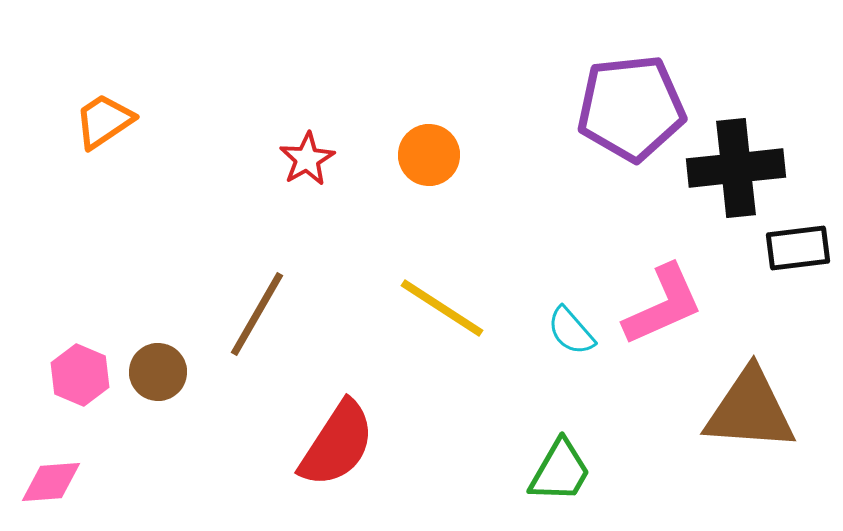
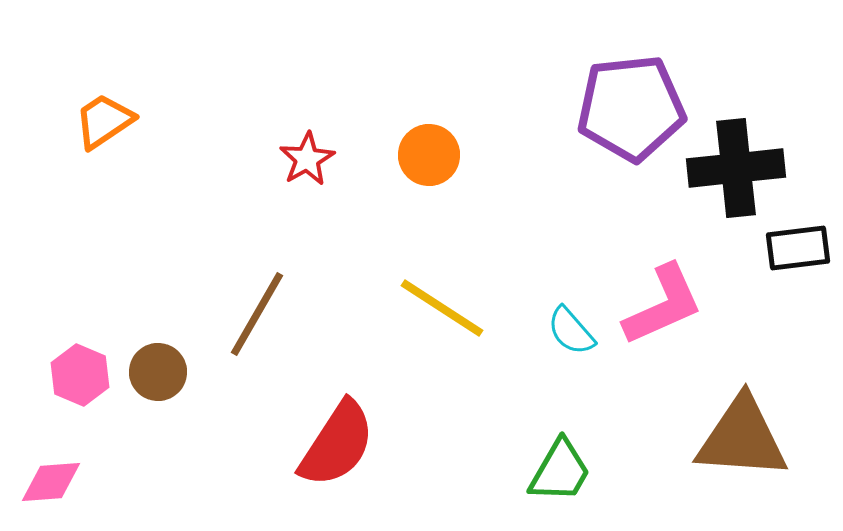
brown triangle: moved 8 px left, 28 px down
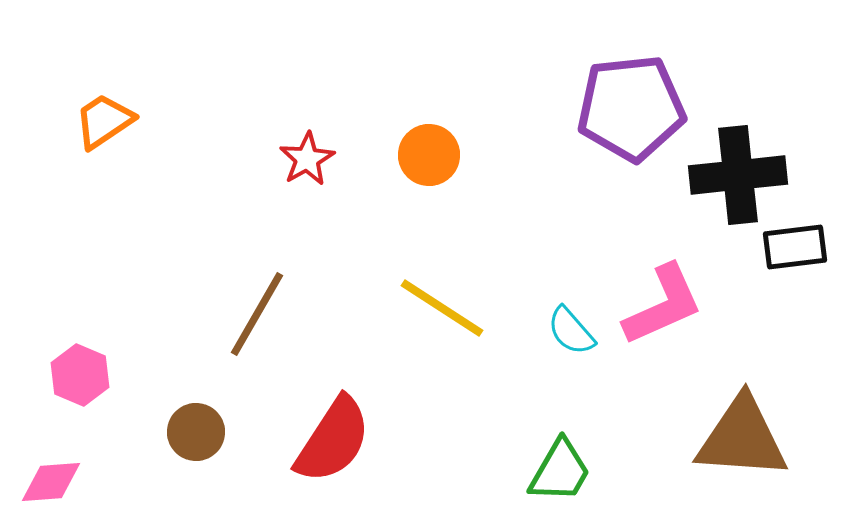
black cross: moved 2 px right, 7 px down
black rectangle: moved 3 px left, 1 px up
brown circle: moved 38 px right, 60 px down
red semicircle: moved 4 px left, 4 px up
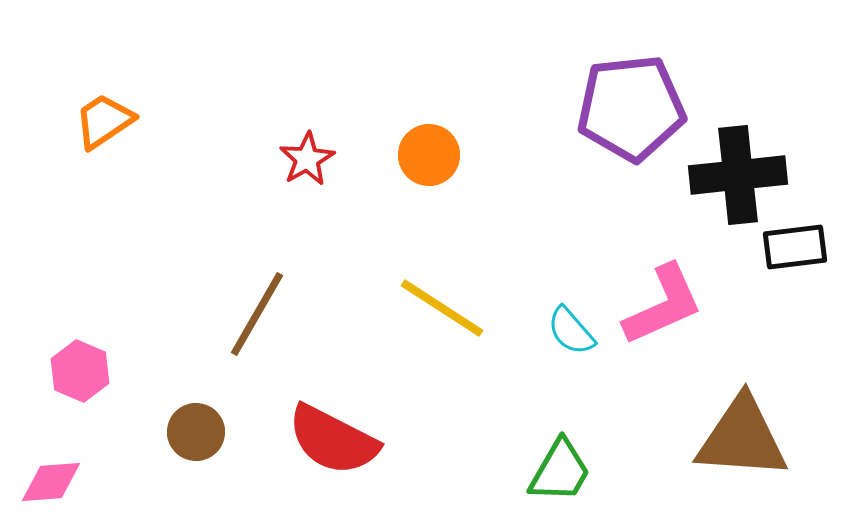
pink hexagon: moved 4 px up
red semicircle: rotated 84 degrees clockwise
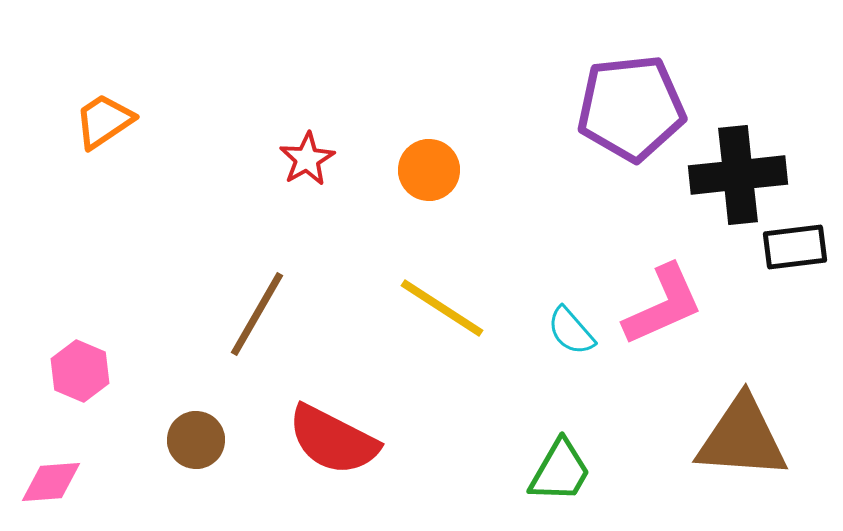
orange circle: moved 15 px down
brown circle: moved 8 px down
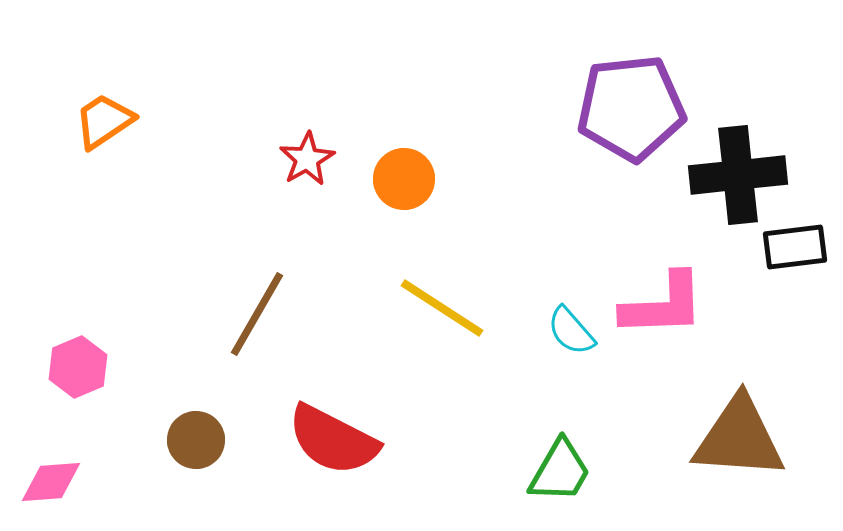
orange circle: moved 25 px left, 9 px down
pink L-shape: rotated 22 degrees clockwise
pink hexagon: moved 2 px left, 4 px up; rotated 14 degrees clockwise
brown triangle: moved 3 px left
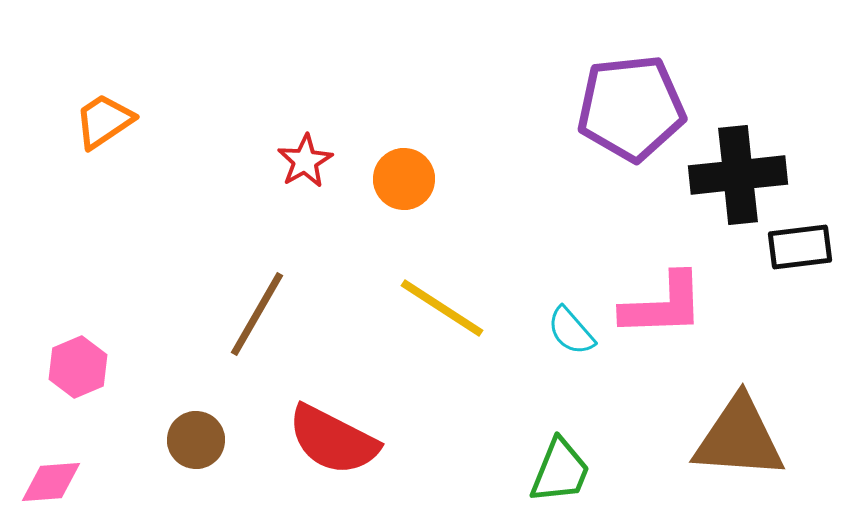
red star: moved 2 px left, 2 px down
black rectangle: moved 5 px right
green trapezoid: rotated 8 degrees counterclockwise
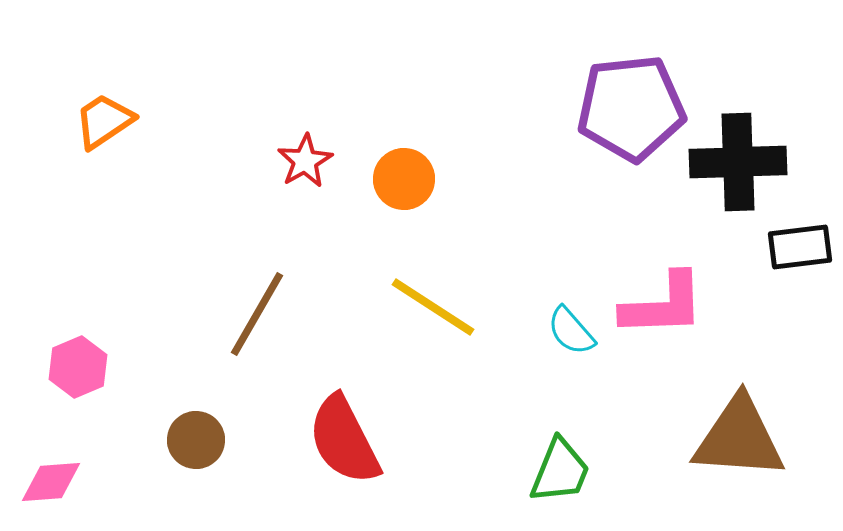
black cross: moved 13 px up; rotated 4 degrees clockwise
yellow line: moved 9 px left, 1 px up
red semicircle: moved 11 px right; rotated 36 degrees clockwise
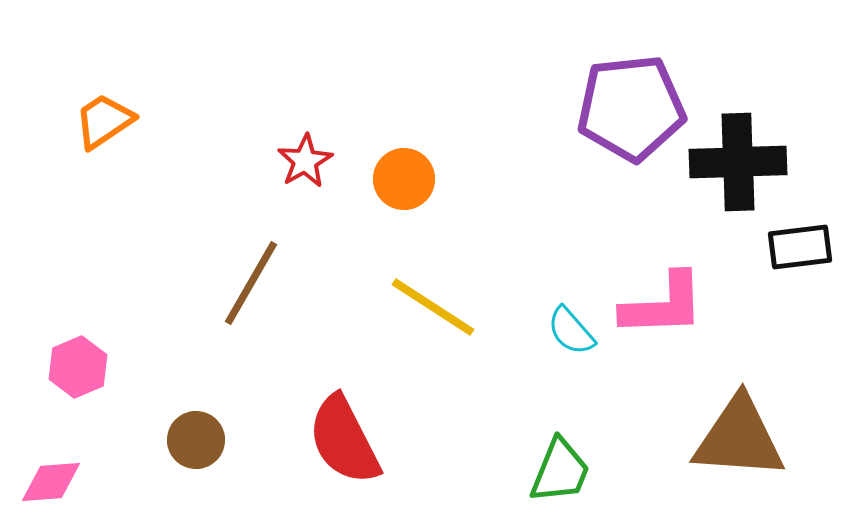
brown line: moved 6 px left, 31 px up
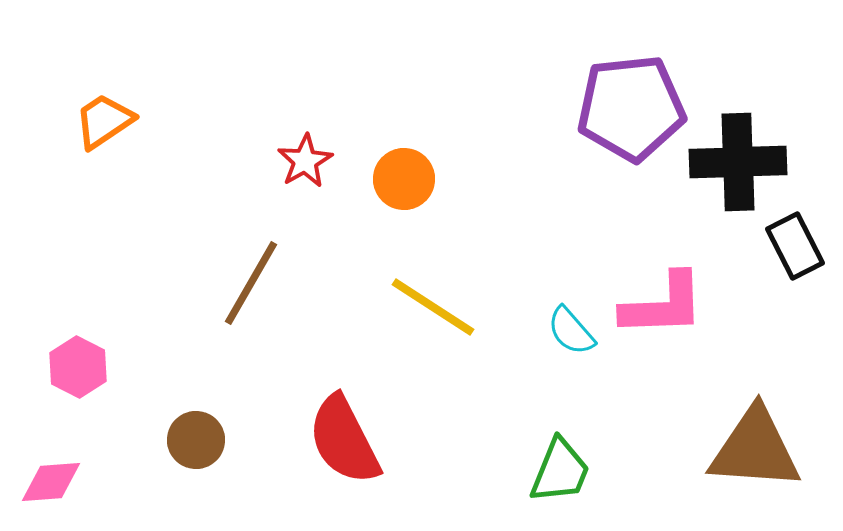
black rectangle: moved 5 px left, 1 px up; rotated 70 degrees clockwise
pink hexagon: rotated 10 degrees counterclockwise
brown triangle: moved 16 px right, 11 px down
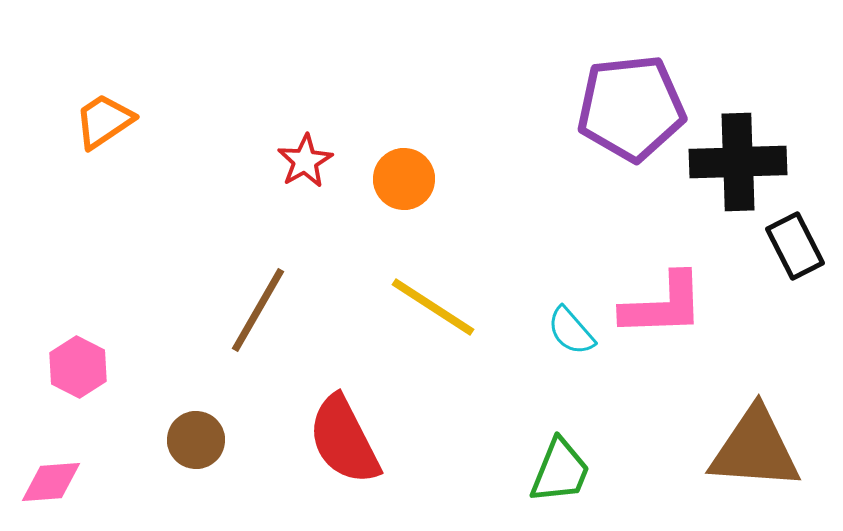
brown line: moved 7 px right, 27 px down
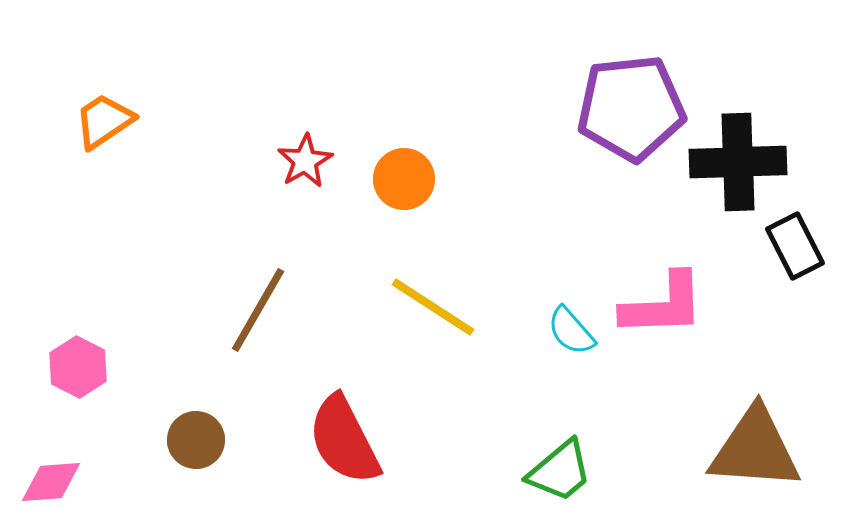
green trapezoid: rotated 28 degrees clockwise
